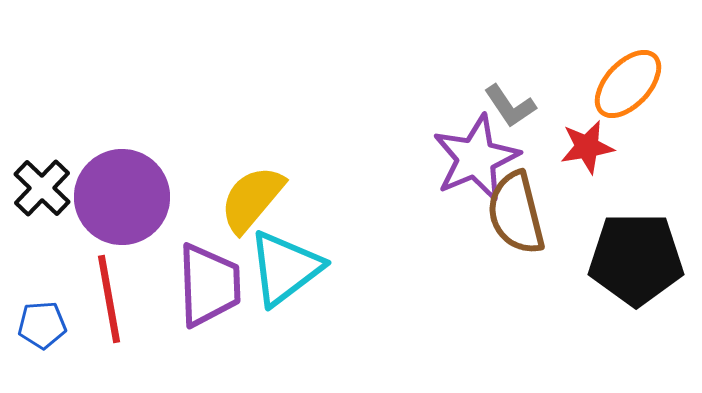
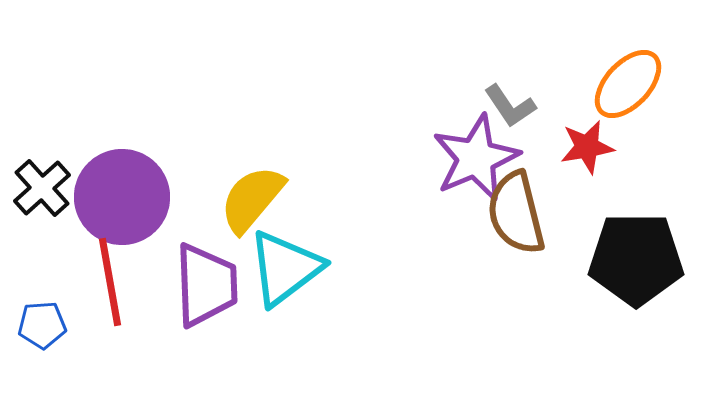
black cross: rotated 4 degrees clockwise
purple trapezoid: moved 3 px left
red line: moved 1 px right, 17 px up
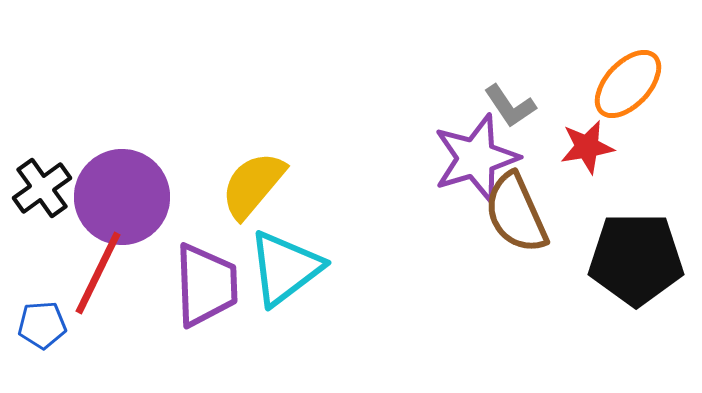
purple star: rotated 6 degrees clockwise
black cross: rotated 6 degrees clockwise
yellow semicircle: moved 1 px right, 14 px up
brown semicircle: rotated 10 degrees counterclockwise
red line: moved 12 px left, 9 px up; rotated 36 degrees clockwise
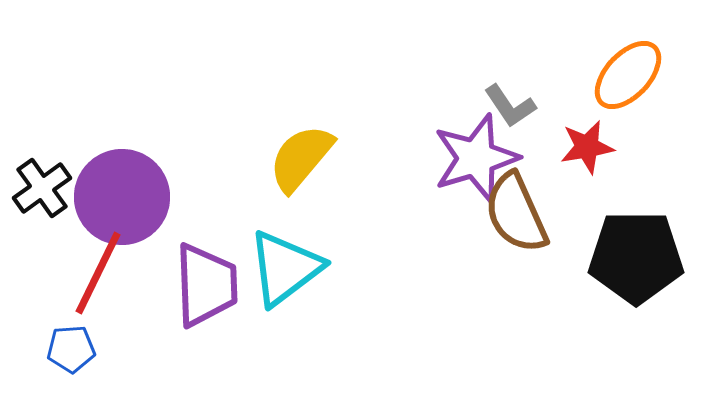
orange ellipse: moved 9 px up
yellow semicircle: moved 48 px right, 27 px up
black pentagon: moved 2 px up
blue pentagon: moved 29 px right, 24 px down
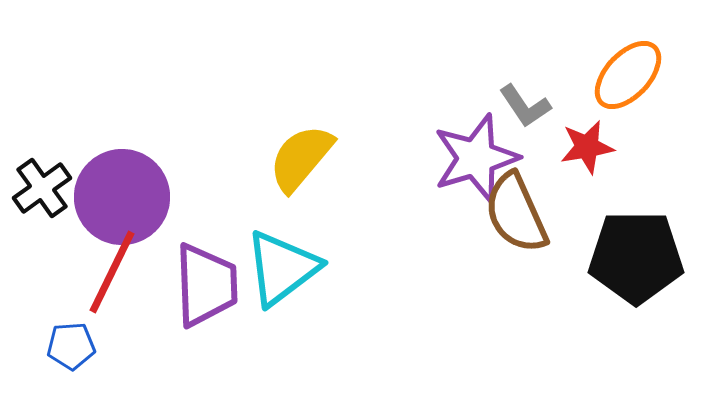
gray L-shape: moved 15 px right
cyan triangle: moved 3 px left
red line: moved 14 px right, 1 px up
blue pentagon: moved 3 px up
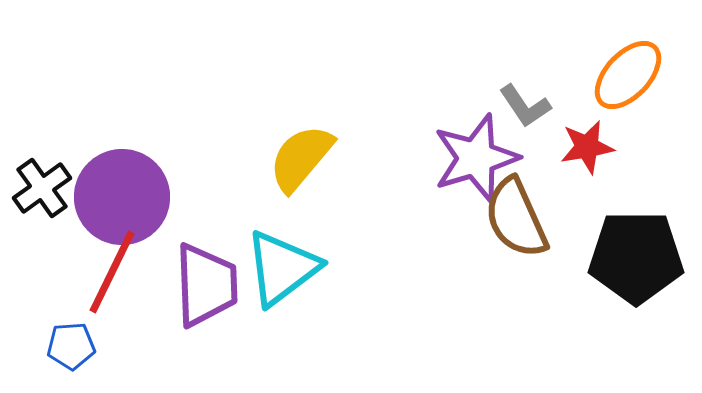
brown semicircle: moved 5 px down
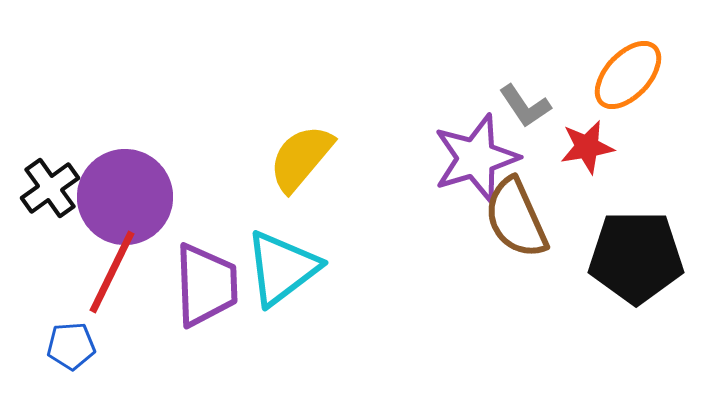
black cross: moved 8 px right
purple circle: moved 3 px right
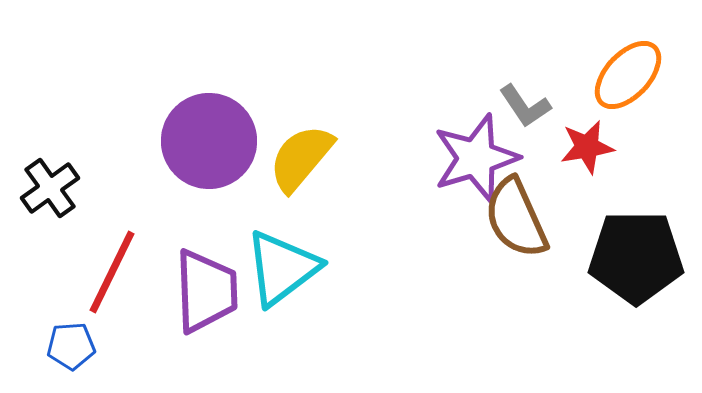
purple circle: moved 84 px right, 56 px up
purple trapezoid: moved 6 px down
